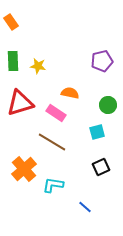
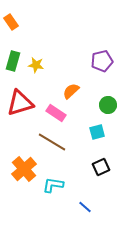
green rectangle: rotated 18 degrees clockwise
yellow star: moved 2 px left, 1 px up
orange semicircle: moved 1 px right, 2 px up; rotated 54 degrees counterclockwise
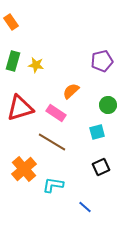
red triangle: moved 5 px down
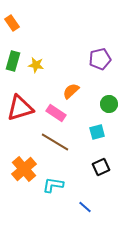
orange rectangle: moved 1 px right, 1 px down
purple pentagon: moved 2 px left, 2 px up
green circle: moved 1 px right, 1 px up
brown line: moved 3 px right
